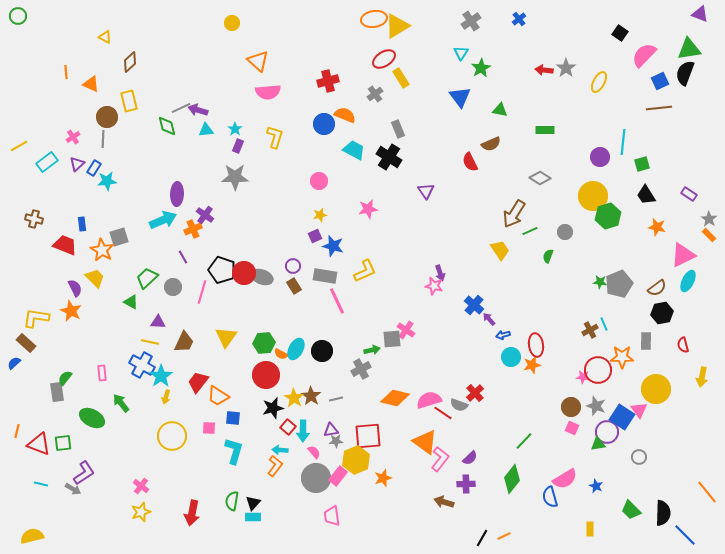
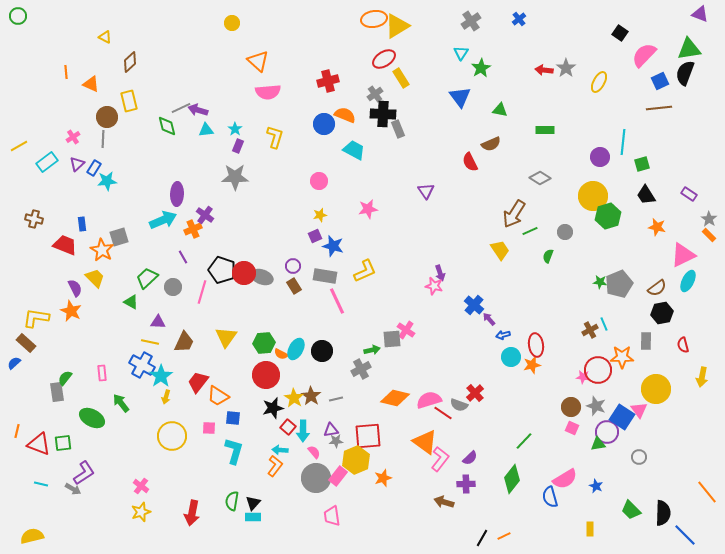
black cross at (389, 157): moved 6 px left, 43 px up; rotated 30 degrees counterclockwise
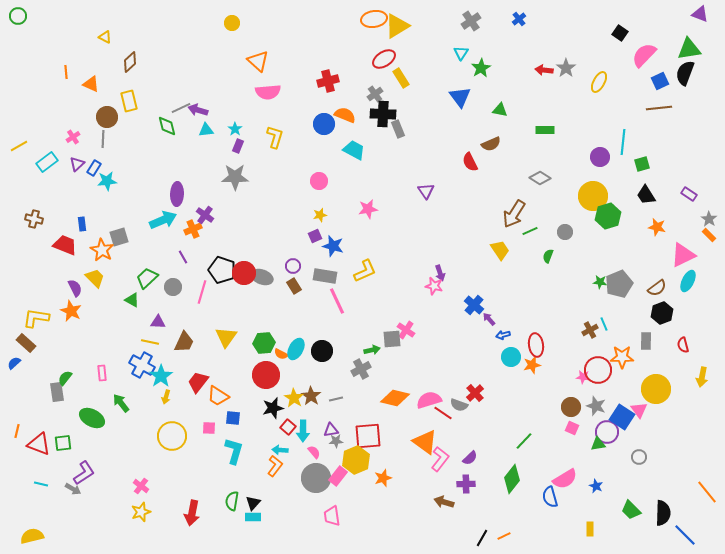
green triangle at (131, 302): moved 1 px right, 2 px up
black hexagon at (662, 313): rotated 10 degrees counterclockwise
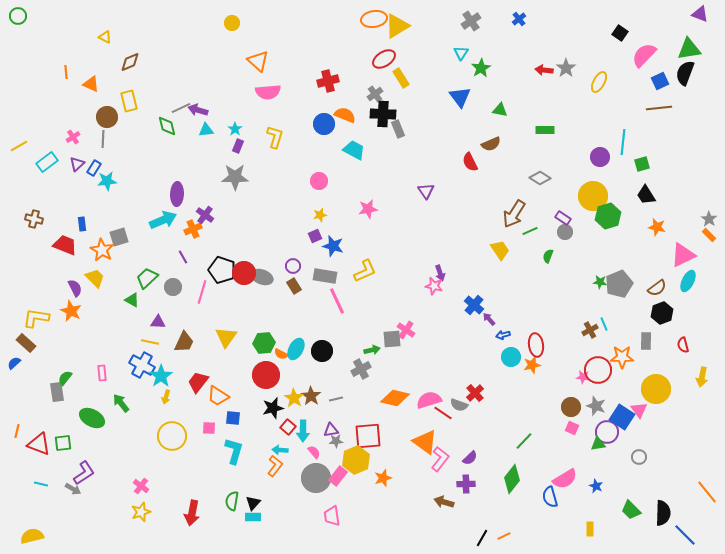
brown diamond at (130, 62): rotated 20 degrees clockwise
purple rectangle at (689, 194): moved 126 px left, 24 px down
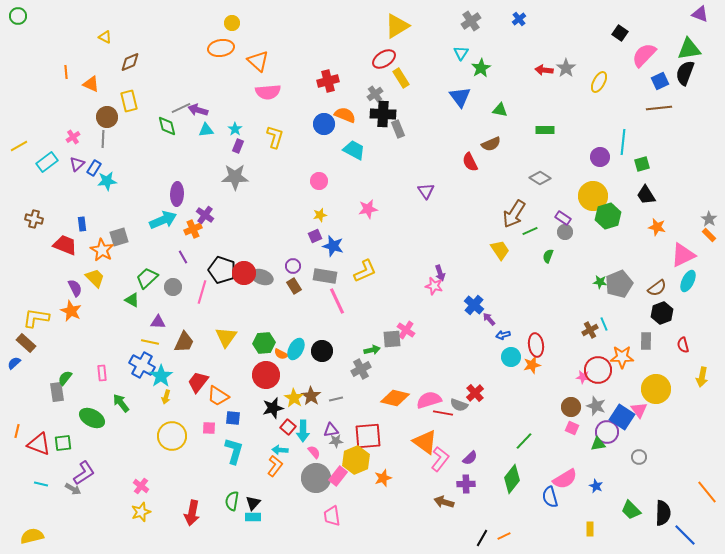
orange ellipse at (374, 19): moved 153 px left, 29 px down
red line at (443, 413): rotated 24 degrees counterclockwise
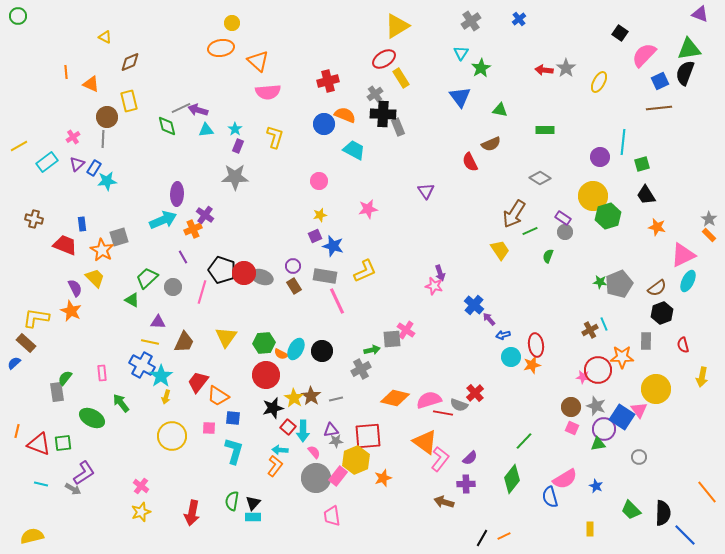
gray rectangle at (398, 129): moved 2 px up
purple circle at (607, 432): moved 3 px left, 3 px up
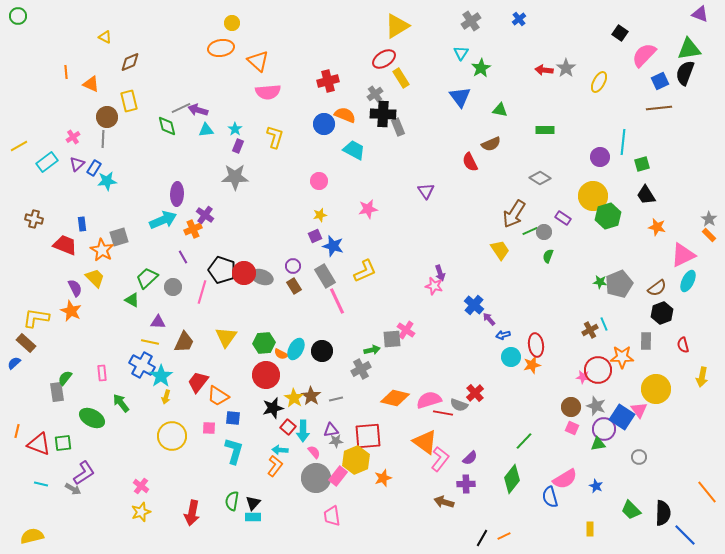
gray circle at (565, 232): moved 21 px left
gray rectangle at (325, 276): rotated 50 degrees clockwise
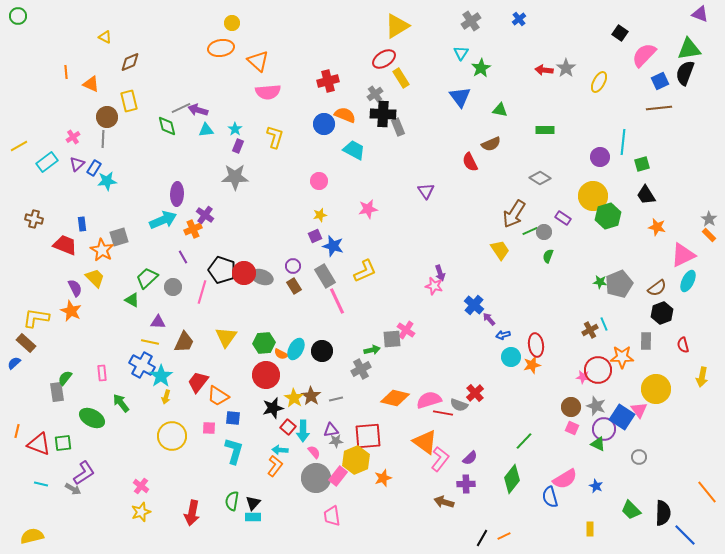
green triangle at (598, 444): rotated 35 degrees clockwise
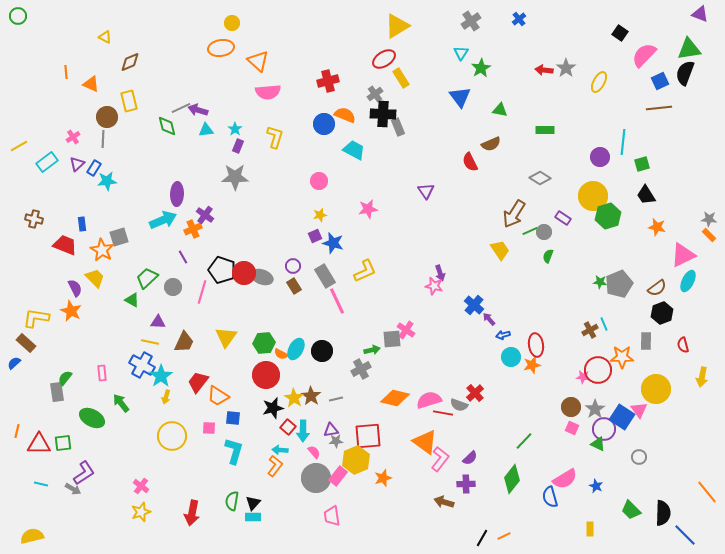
gray star at (709, 219): rotated 28 degrees counterclockwise
blue star at (333, 246): moved 3 px up
gray star at (596, 406): moved 1 px left, 3 px down; rotated 18 degrees clockwise
red triangle at (39, 444): rotated 20 degrees counterclockwise
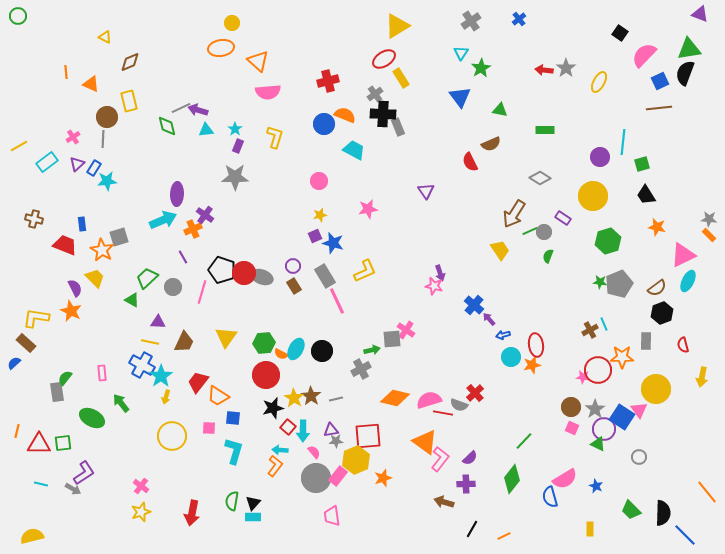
green hexagon at (608, 216): moved 25 px down
black line at (482, 538): moved 10 px left, 9 px up
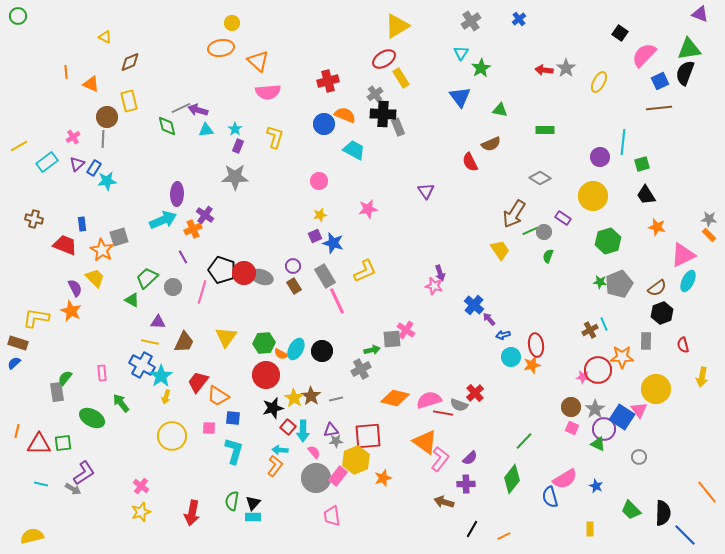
brown rectangle at (26, 343): moved 8 px left; rotated 24 degrees counterclockwise
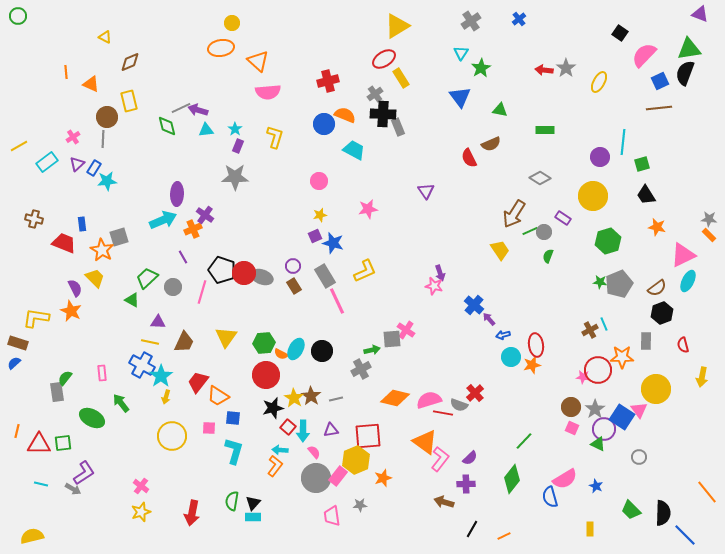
red semicircle at (470, 162): moved 1 px left, 4 px up
red trapezoid at (65, 245): moved 1 px left, 2 px up
gray star at (336, 441): moved 24 px right, 64 px down
